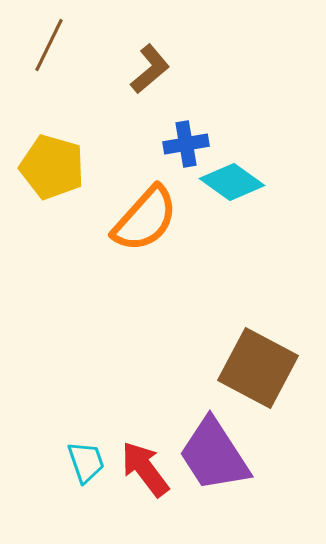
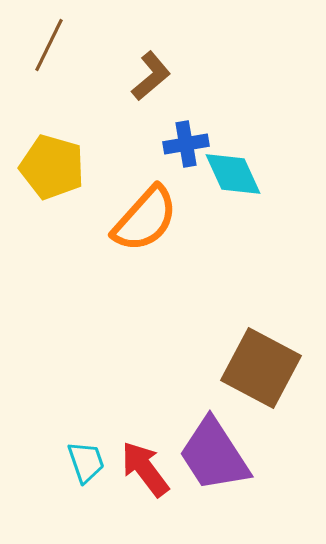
brown L-shape: moved 1 px right, 7 px down
cyan diamond: moved 1 px right, 8 px up; rotated 30 degrees clockwise
brown square: moved 3 px right
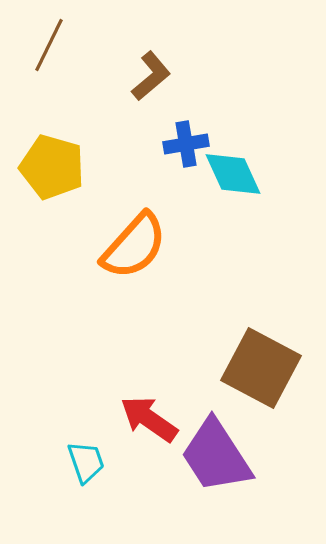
orange semicircle: moved 11 px left, 27 px down
purple trapezoid: moved 2 px right, 1 px down
red arrow: moved 4 px right, 50 px up; rotated 18 degrees counterclockwise
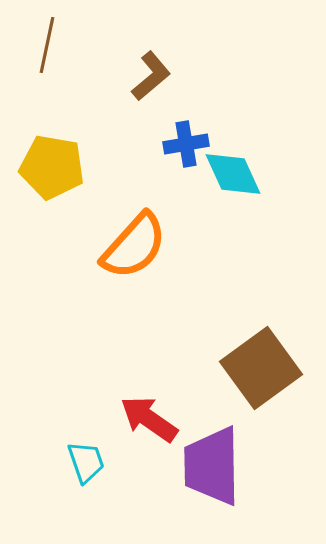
brown line: moved 2 px left; rotated 14 degrees counterclockwise
yellow pentagon: rotated 6 degrees counterclockwise
brown square: rotated 26 degrees clockwise
purple trapezoid: moved 4 px left, 10 px down; rotated 32 degrees clockwise
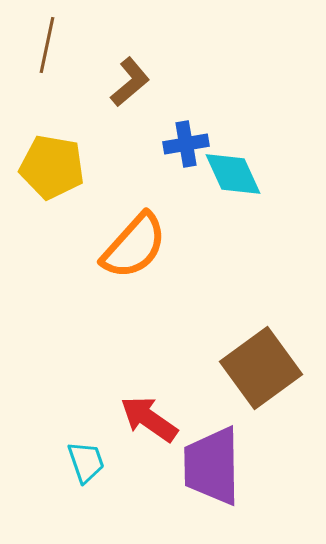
brown L-shape: moved 21 px left, 6 px down
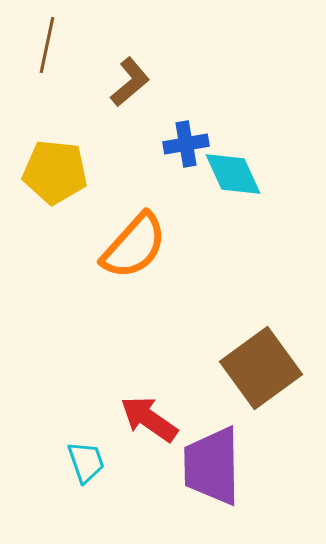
yellow pentagon: moved 3 px right, 5 px down; rotated 4 degrees counterclockwise
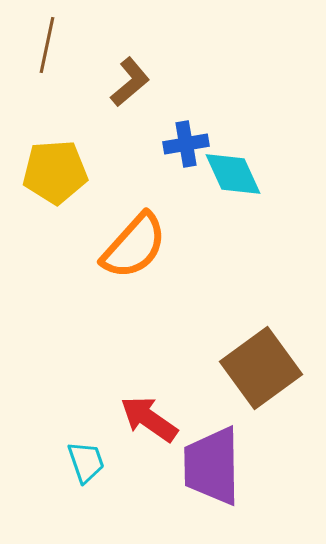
yellow pentagon: rotated 10 degrees counterclockwise
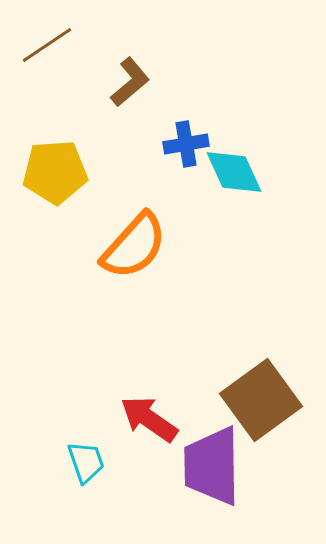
brown line: rotated 44 degrees clockwise
cyan diamond: moved 1 px right, 2 px up
brown square: moved 32 px down
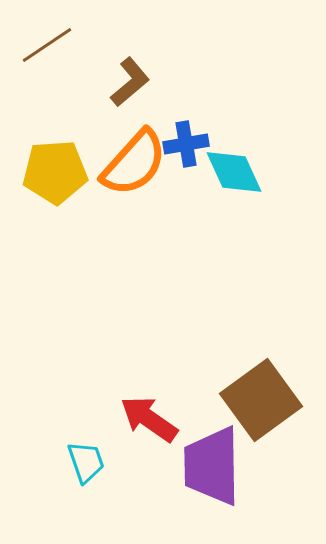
orange semicircle: moved 83 px up
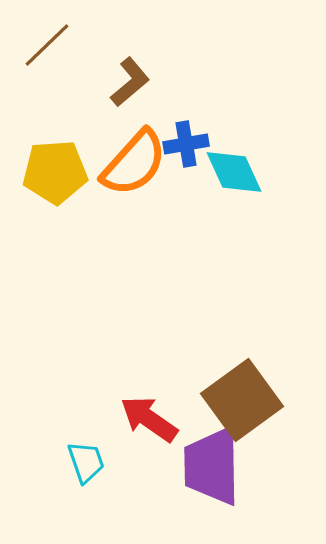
brown line: rotated 10 degrees counterclockwise
brown square: moved 19 px left
